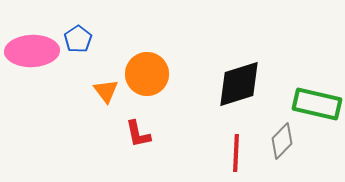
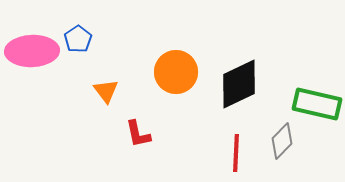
orange circle: moved 29 px right, 2 px up
black diamond: rotated 8 degrees counterclockwise
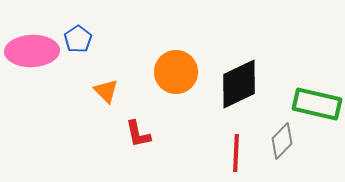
orange triangle: rotated 8 degrees counterclockwise
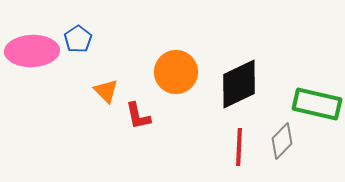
red L-shape: moved 18 px up
red line: moved 3 px right, 6 px up
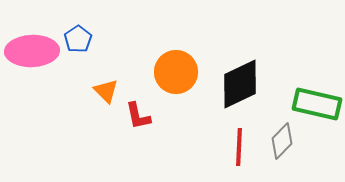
black diamond: moved 1 px right
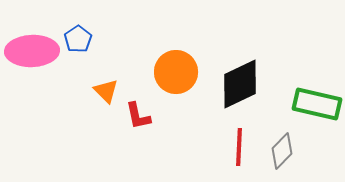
gray diamond: moved 10 px down
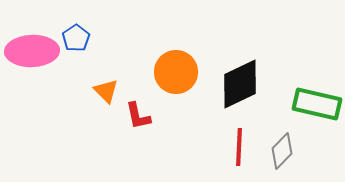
blue pentagon: moved 2 px left, 1 px up
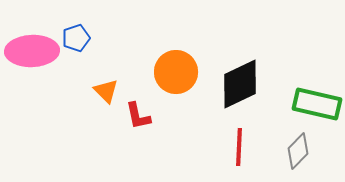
blue pentagon: rotated 16 degrees clockwise
gray diamond: moved 16 px right
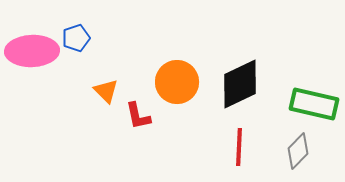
orange circle: moved 1 px right, 10 px down
green rectangle: moved 3 px left
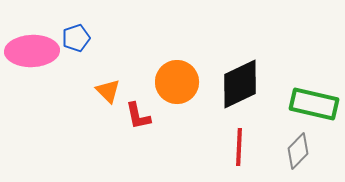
orange triangle: moved 2 px right
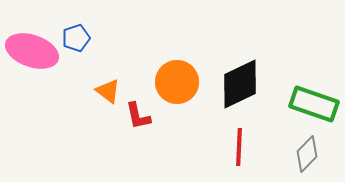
pink ellipse: rotated 21 degrees clockwise
orange triangle: rotated 8 degrees counterclockwise
green rectangle: rotated 6 degrees clockwise
gray diamond: moved 9 px right, 3 px down
